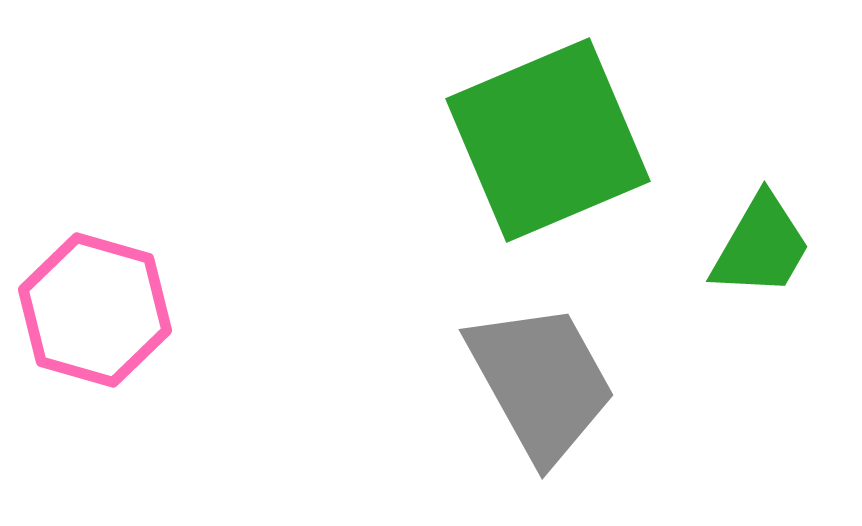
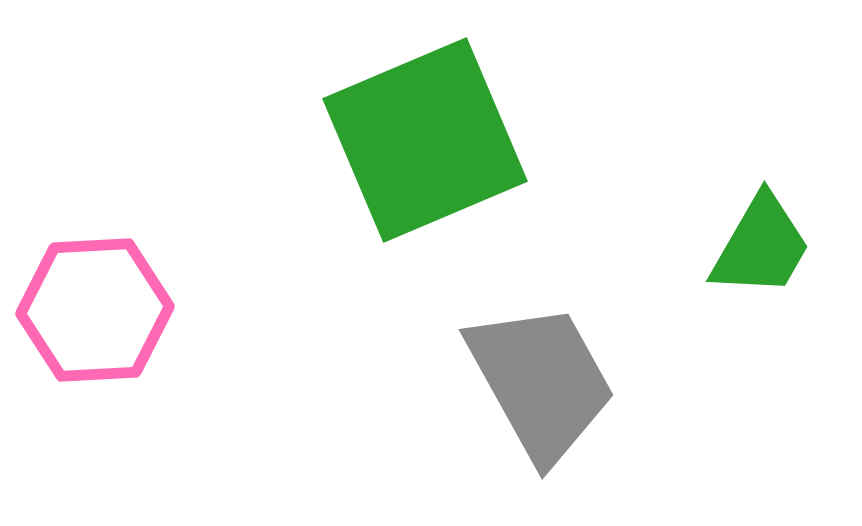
green square: moved 123 px left
pink hexagon: rotated 19 degrees counterclockwise
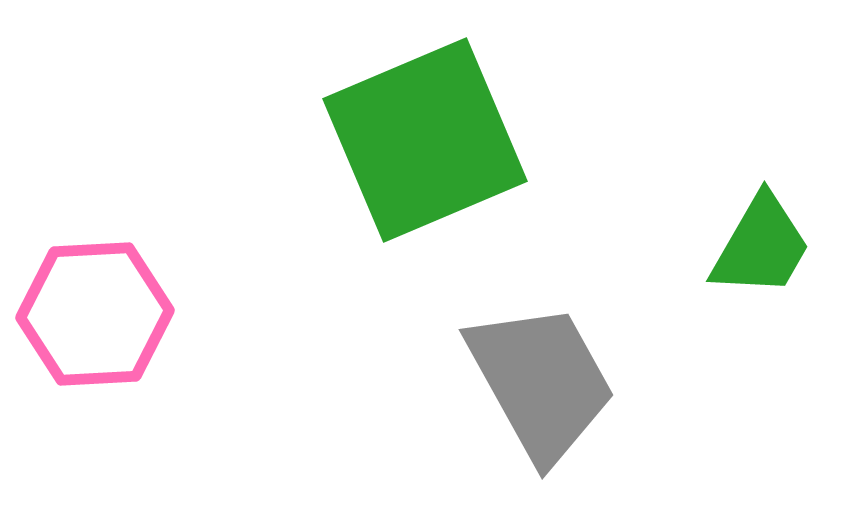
pink hexagon: moved 4 px down
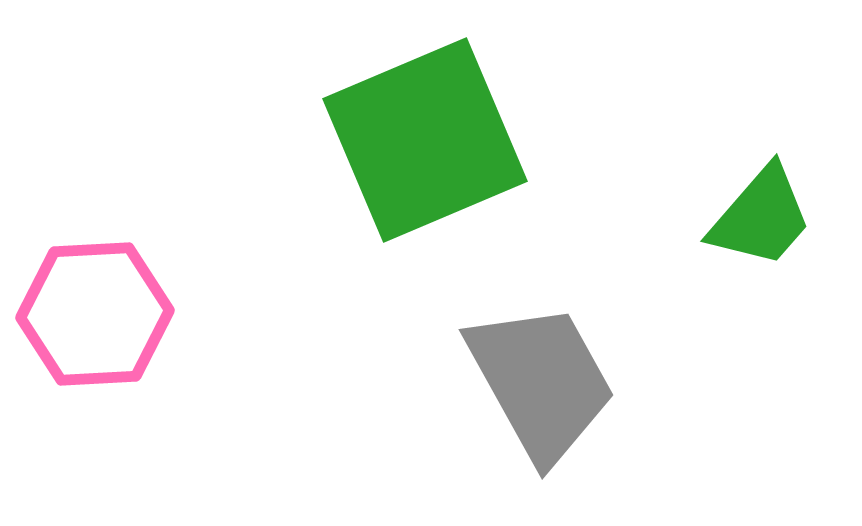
green trapezoid: moved 29 px up; rotated 11 degrees clockwise
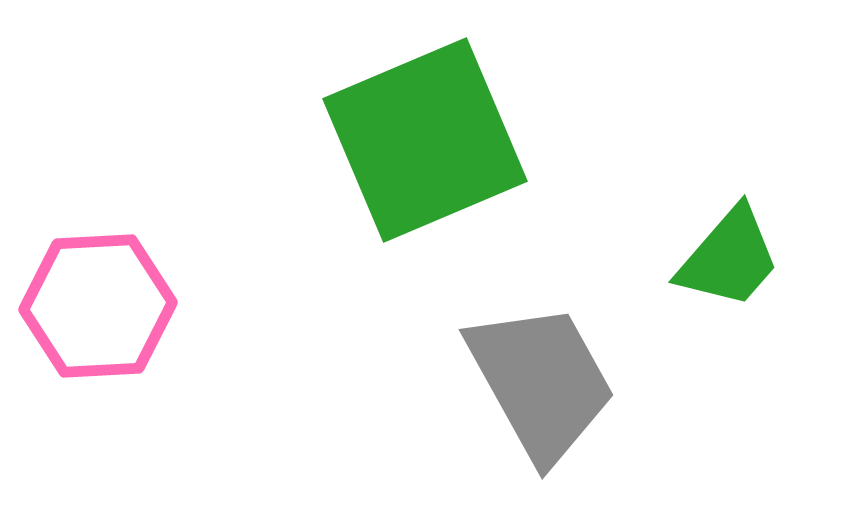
green trapezoid: moved 32 px left, 41 px down
pink hexagon: moved 3 px right, 8 px up
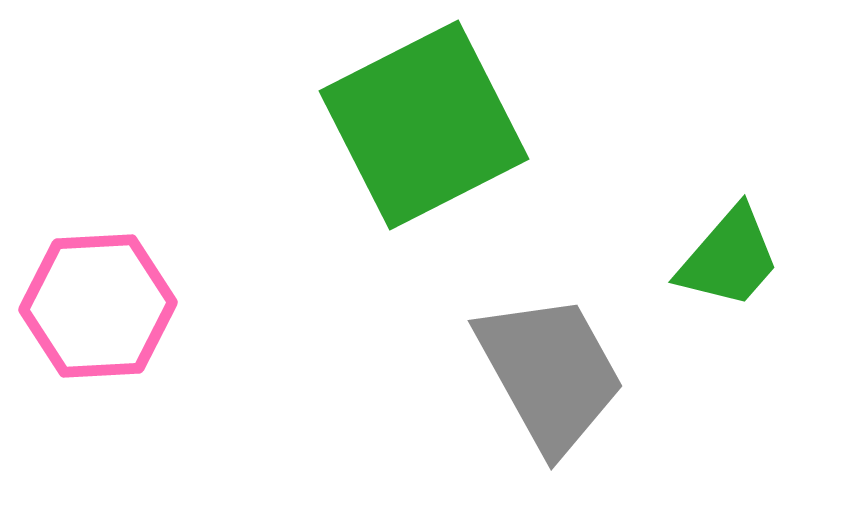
green square: moved 1 px left, 15 px up; rotated 4 degrees counterclockwise
gray trapezoid: moved 9 px right, 9 px up
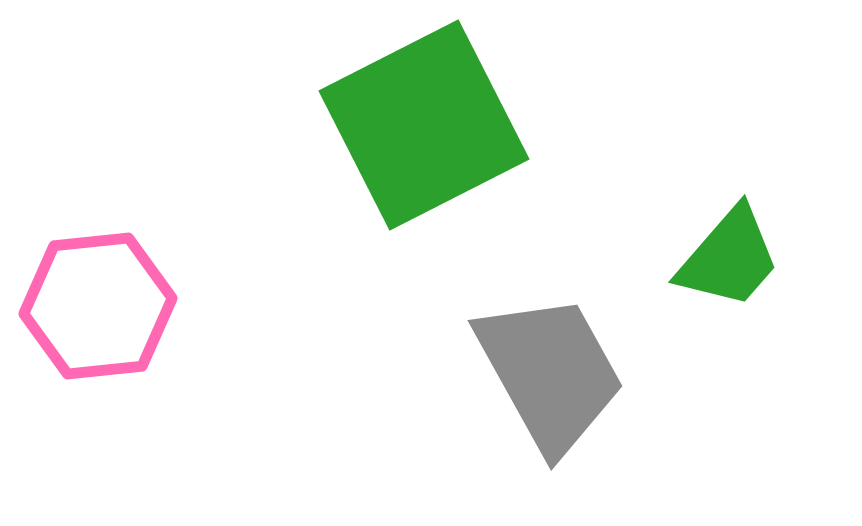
pink hexagon: rotated 3 degrees counterclockwise
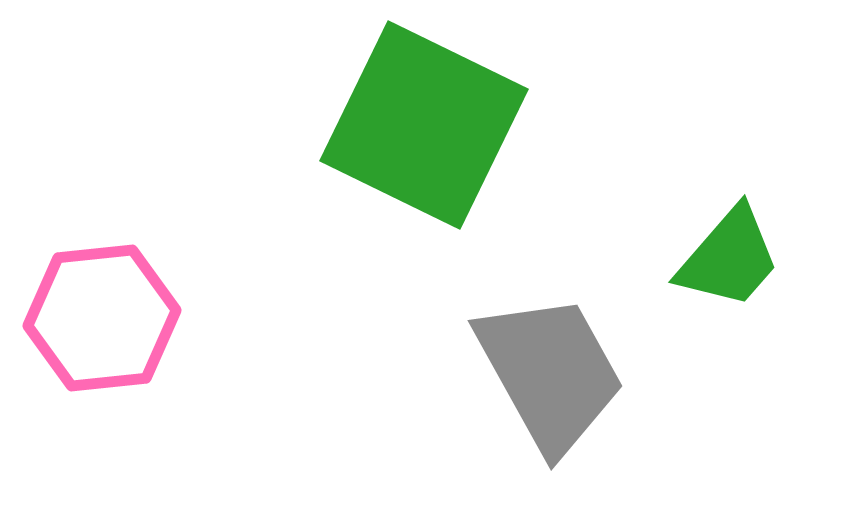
green square: rotated 37 degrees counterclockwise
pink hexagon: moved 4 px right, 12 px down
